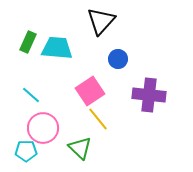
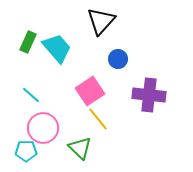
cyan trapezoid: rotated 44 degrees clockwise
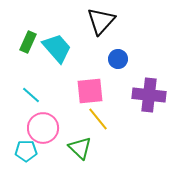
pink square: rotated 28 degrees clockwise
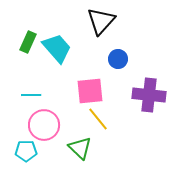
cyan line: rotated 42 degrees counterclockwise
pink circle: moved 1 px right, 3 px up
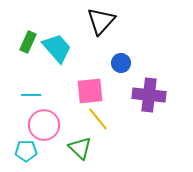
blue circle: moved 3 px right, 4 px down
